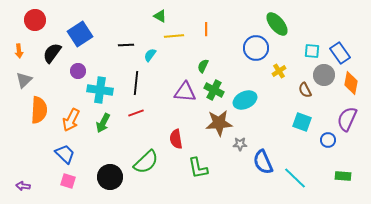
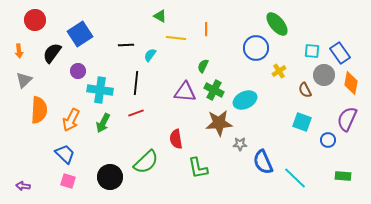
yellow line at (174, 36): moved 2 px right, 2 px down; rotated 12 degrees clockwise
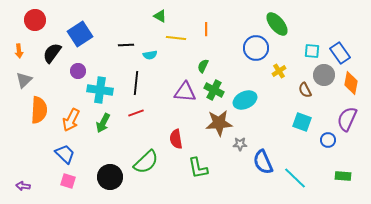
cyan semicircle at (150, 55): rotated 136 degrees counterclockwise
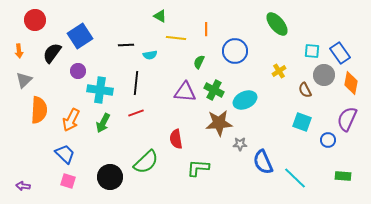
blue square at (80, 34): moved 2 px down
blue circle at (256, 48): moved 21 px left, 3 px down
green semicircle at (203, 66): moved 4 px left, 4 px up
green L-shape at (198, 168): rotated 105 degrees clockwise
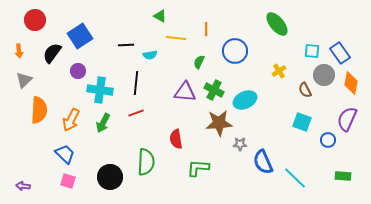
green semicircle at (146, 162): rotated 44 degrees counterclockwise
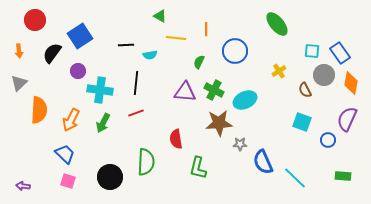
gray triangle at (24, 80): moved 5 px left, 3 px down
green L-shape at (198, 168): rotated 80 degrees counterclockwise
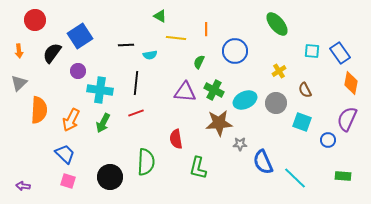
gray circle at (324, 75): moved 48 px left, 28 px down
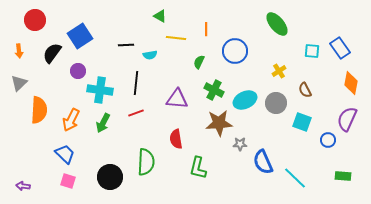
blue rectangle at (340, 53): moved 5 px up
purple triangle at (185, 92): moved 8 px left, 7 px down
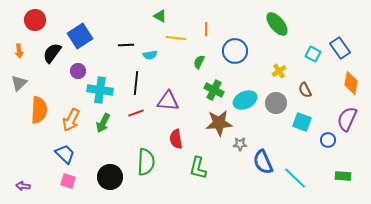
cyan square at (312, 51): moved 1 px right, 3 px down; rotated 21 degrees clockwise
purple triangle at (177, 99): moved 9 px left, 2 px down
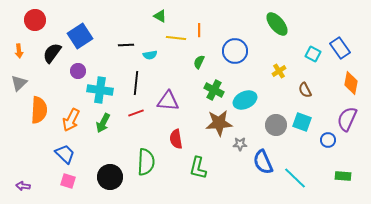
orange line at (206, 29): moved 7 px left, 1 px down
gray circle at (276, 103): moved 22 px down
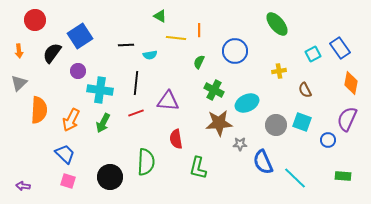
cyan square at (313, 54): rotated 35 degrees clockwise
yellow cross at (279, 71): rotated 24 degrees clockwise
cyan ellipse at (245, 100): moved 2 px right, 3 px down
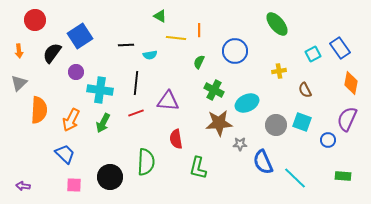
purple circle at (78, 71): moved 2 px left, 1 px down
pink square at (68, 181): moved 6 px right, 4 px down; rotated 14 degrees counterclockwise
